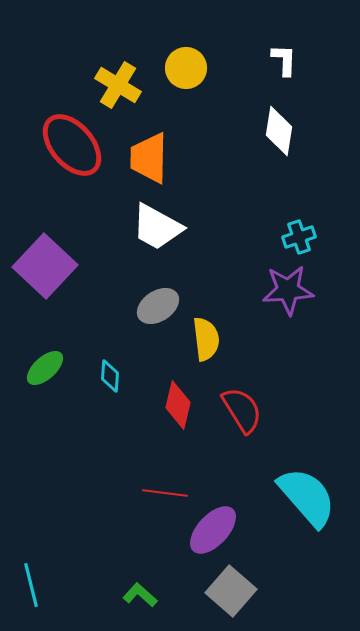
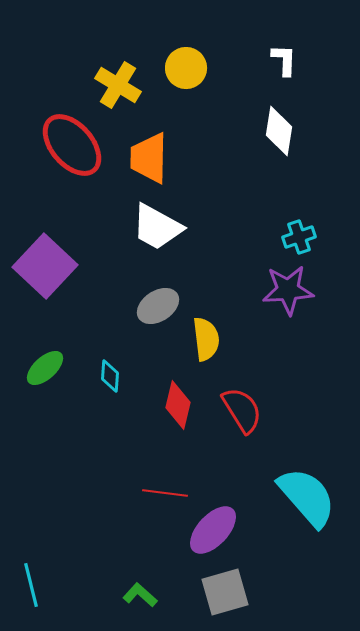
gray square: moved 6 px left, 1 px down; rotated 33 degrees clockwise
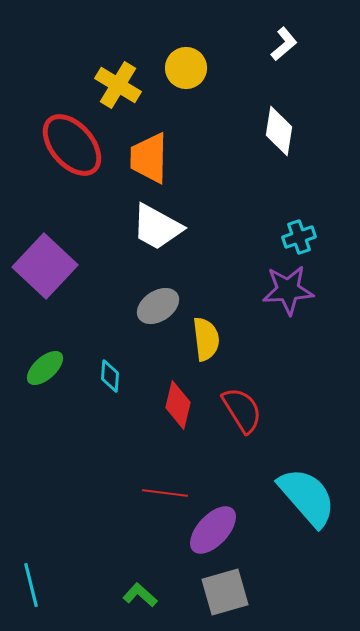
white L-shape: moved 16 px up; rotated 48 degrees clockwise
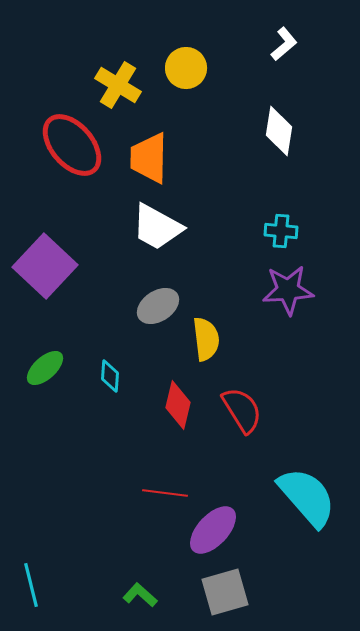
cyan cross: moved 18 px left, 6 px up; rotated 24 degrees clockwise
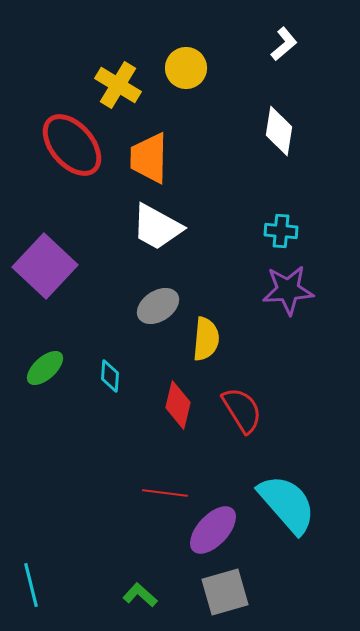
yellow semicircle: rotated 12 degrees clockwise
cyan semicircle: moved 20 px left, 7 px down
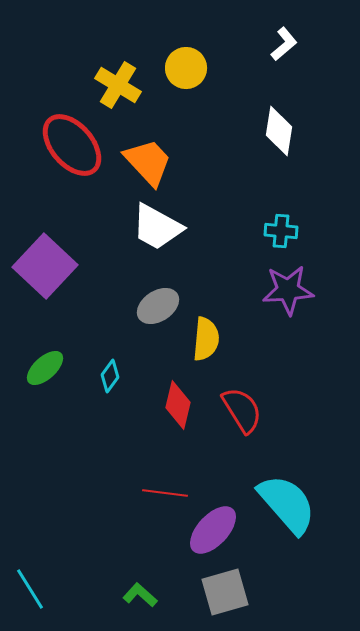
orange trapezoid: moved 1 px left, 4 px down; rotated 136 degrees clockwise
cyan diamond: rotated 32 degrees clockwise
cyan line: moved 1 px left, 4 px down; rotated 18 degrees counterclockwise
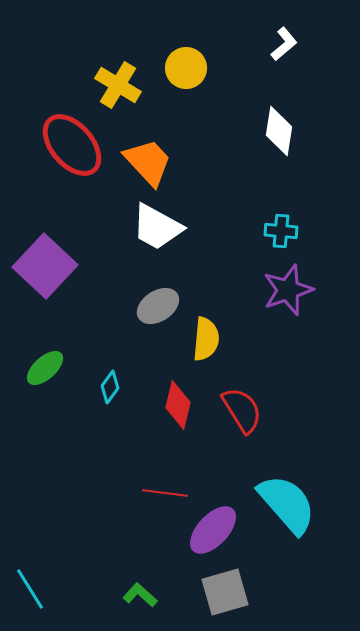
purple star: rotated 15 degrees counterclockwise
cyan diamond: moved 11 px down
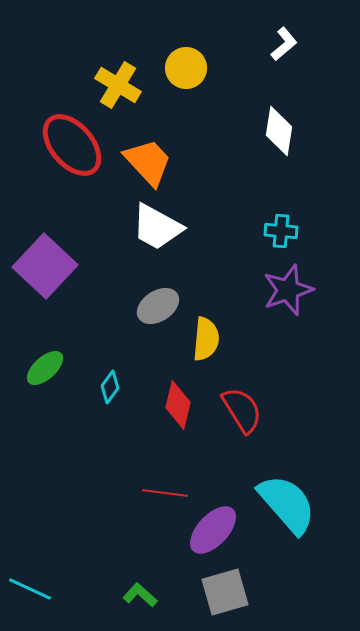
cyan line: rotated 33 degrees counterclockwise
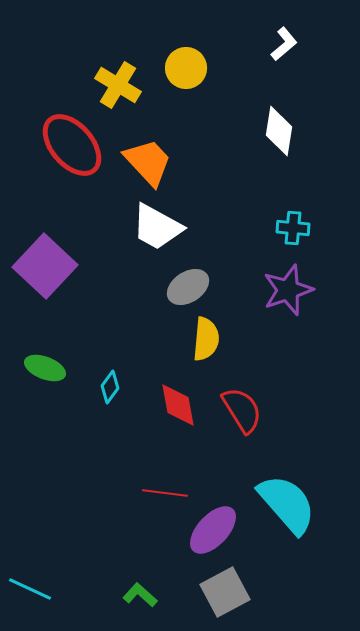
cyan cross: moved 12 px right, 3 px up
gray ellipse: moved 30 px right, 19 px up
green ellipse: rotated 63 degrees clockwise
red diamond: rotated 24 degrees counterclockwise
gray square: rotated 12 degrees counterclockwise
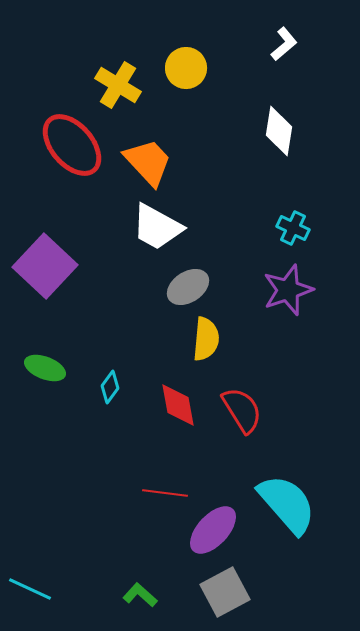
cyan cross: rotated 20 degrees clockwise
